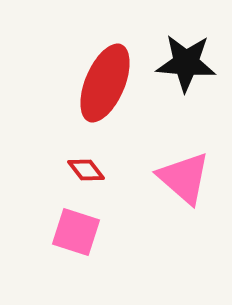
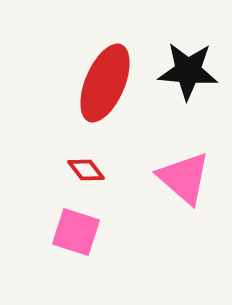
black star: moved 2 px right, 8 px down
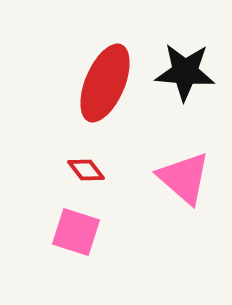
black star: moved 3 px left, 1 px down
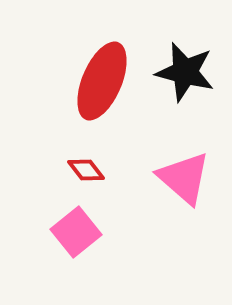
black star: rotated 10 degrees clockwise
red ellipse: moved 3 px left, 2 px up
pink square: rotated 33 degrees clockwise
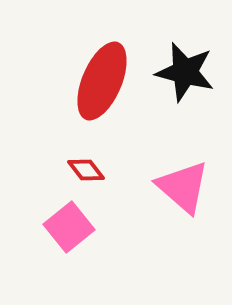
pink triangle: moved 1 px left, 9 px down
pink square: moved 7 px left, 5 px up
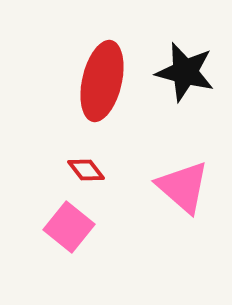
red ellipse: rotated 10 degrees counterclockwise
pink square: rotated 12 degrees counterclockwise
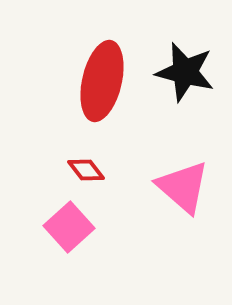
pink square: rotated 9 degrees clockwise
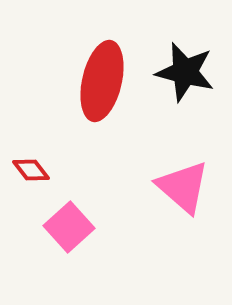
red diamond: moved 55 px left
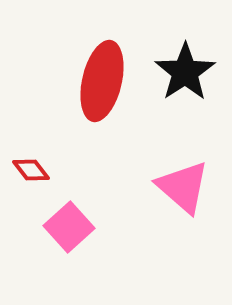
black star: rotated 24 degrees clockwise
